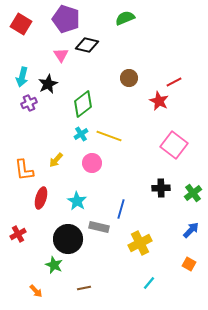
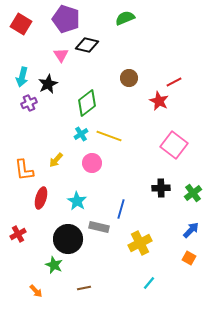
green diamond: moved 4 px right, 1 px up
orange square: moved 6 px up
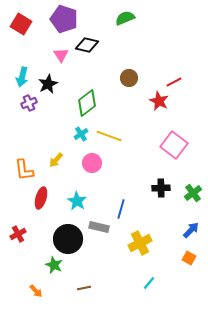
purple pentagon: moved 2 px left
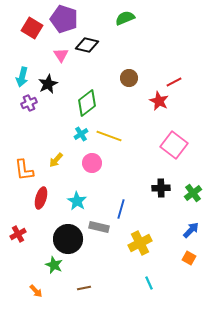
red square: moved 11 px right, 4 px down
cyan line: rotated 64 degrees counterclockwise
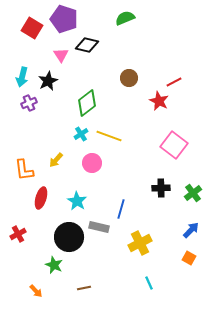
black star: moved 3 px up
black circle: moved 1 px right, 2 px up
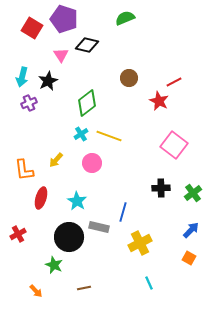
blue line: moved 2 px right, 3 px down
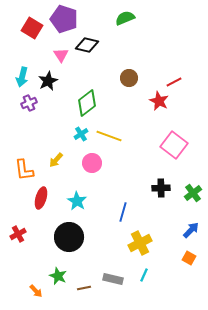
gray rectangle: moved 14 px right, 52 px down
green star: moved 4 px right, 11 px down
cyan line: moved 5 px left, 8 px up; rotated 48 degrees clockwise
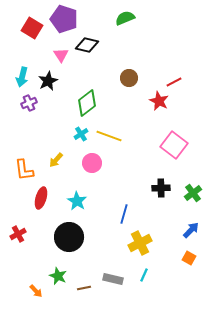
blue line: moved 1 px right, 2 px down
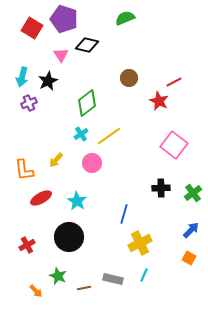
yellow line: rotated 55 degrees counterclockwise
red ellipse: rotated 45 degrees clockwise
red cross: moved 9 px right, 11 px down
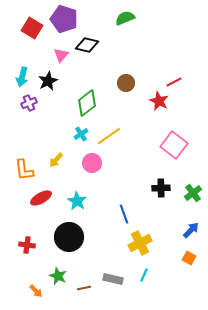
pink triangle: rotated 14 degrees clockwise
brown circle: moved 3 px left, 5 px down
blue line: rotated 36 degrees counterclockwise
red cross: rotated 35 degrees clockwise
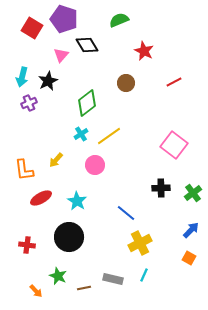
green semicircle: moved 6 px left, 2 px down
black diamond: rotated 45 degrees clockwise
red star: moved 15 px left, 50 px up
pink circle: moved 3 px right, 2 px down
blue line: moved 2 px right, 1 px up; rotated 30 degrees counterclockwise
